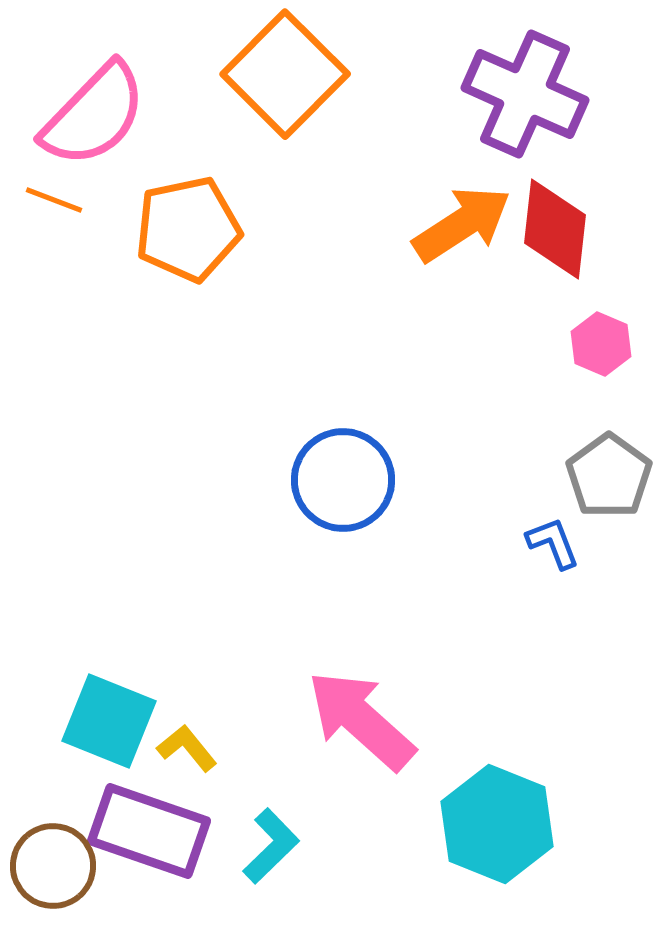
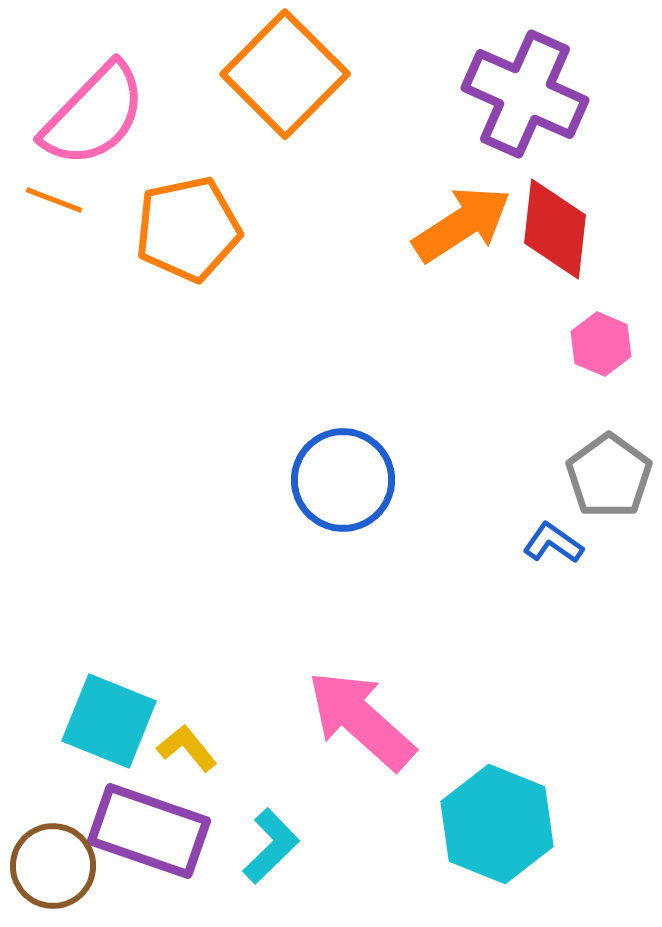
blue L-shape: rotated 34 degrees counterclockwise
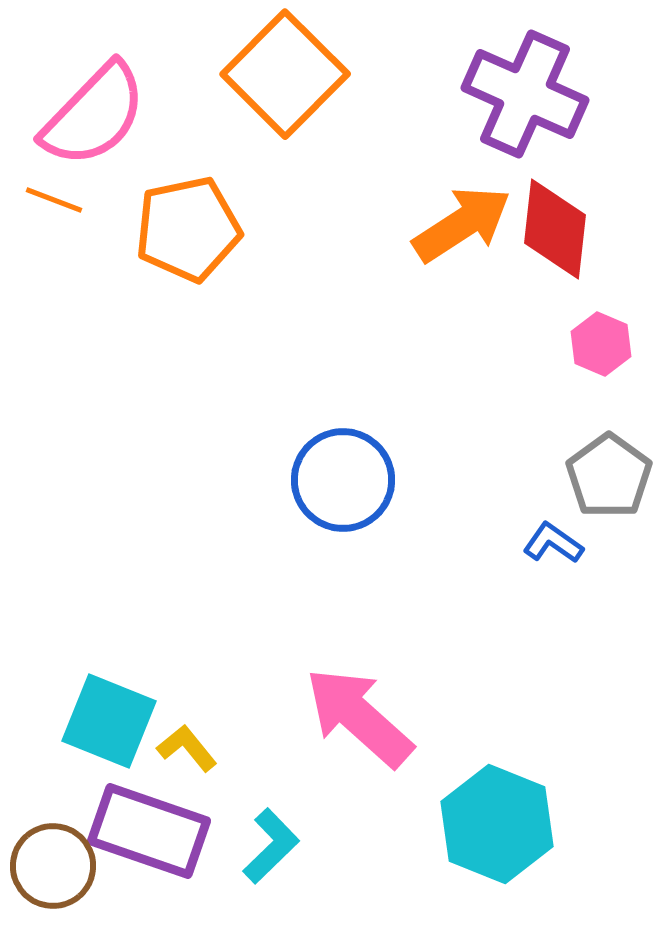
pink arrow: moved 2 px left, 3 px up
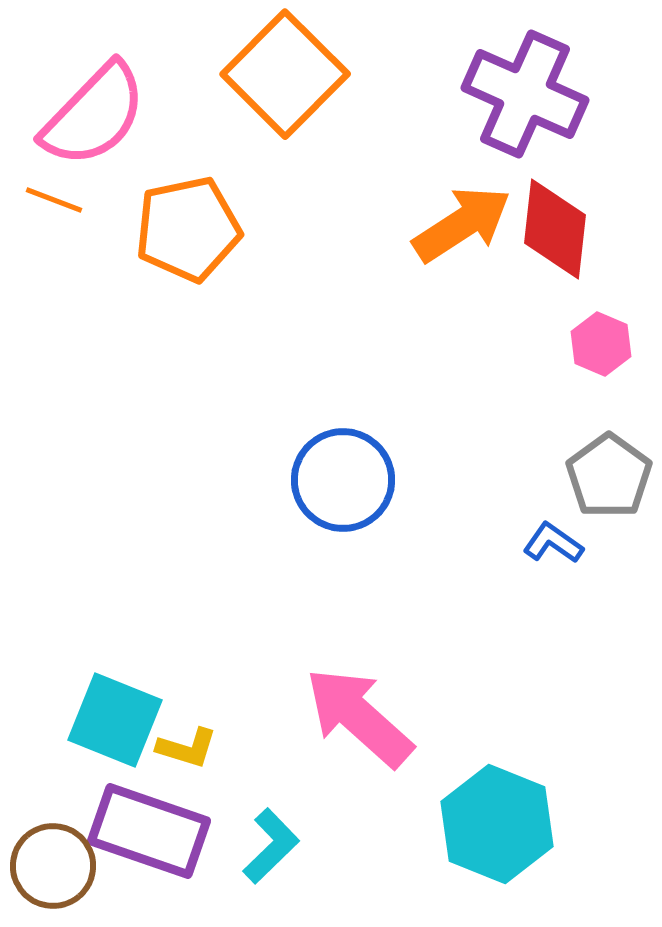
cyan square: moved 6 px right, 1 px up
yellow L-shape: rotated 146 degrees clockwise
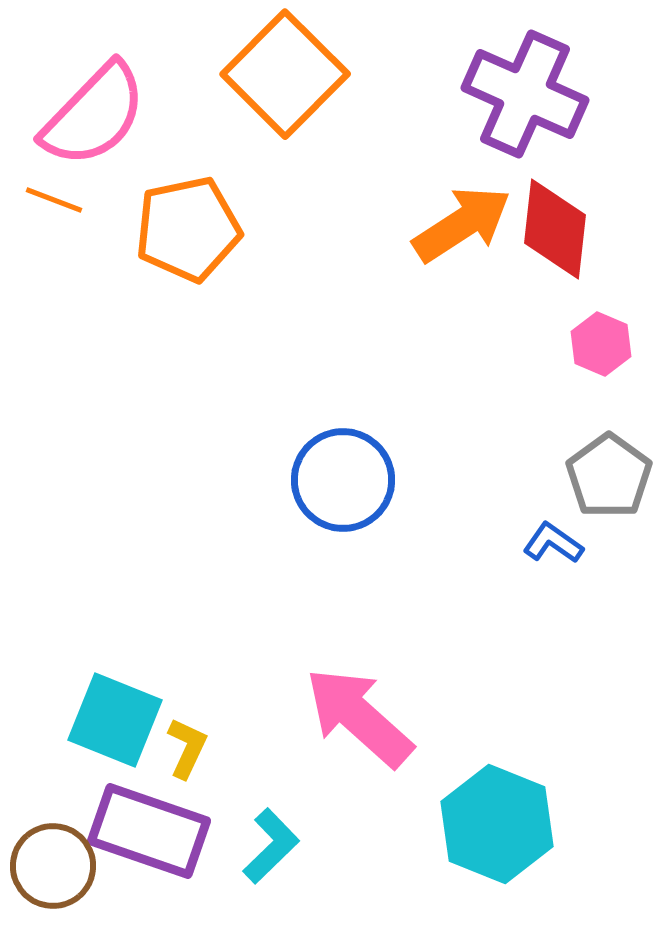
yellow L-shape: rotated 82 degrees counterclockwise
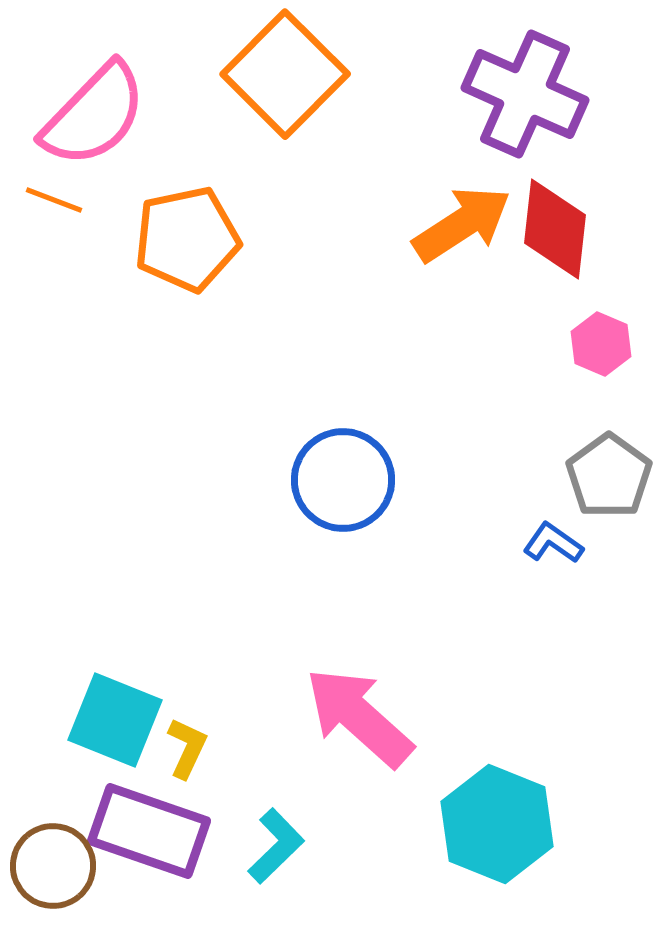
orange pentagon: moved 1 px left, 10 px down
cyan L-shape: moved 5 px right
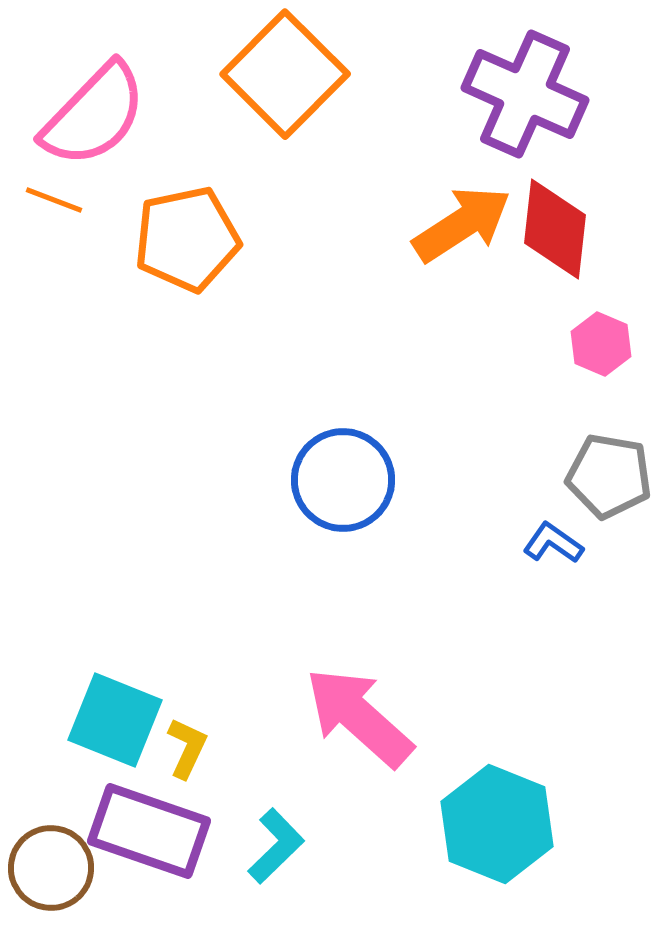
gray pentagon: rotated 26 degrees counterclockwise
brown circle: moved 2 px left, 2 px down
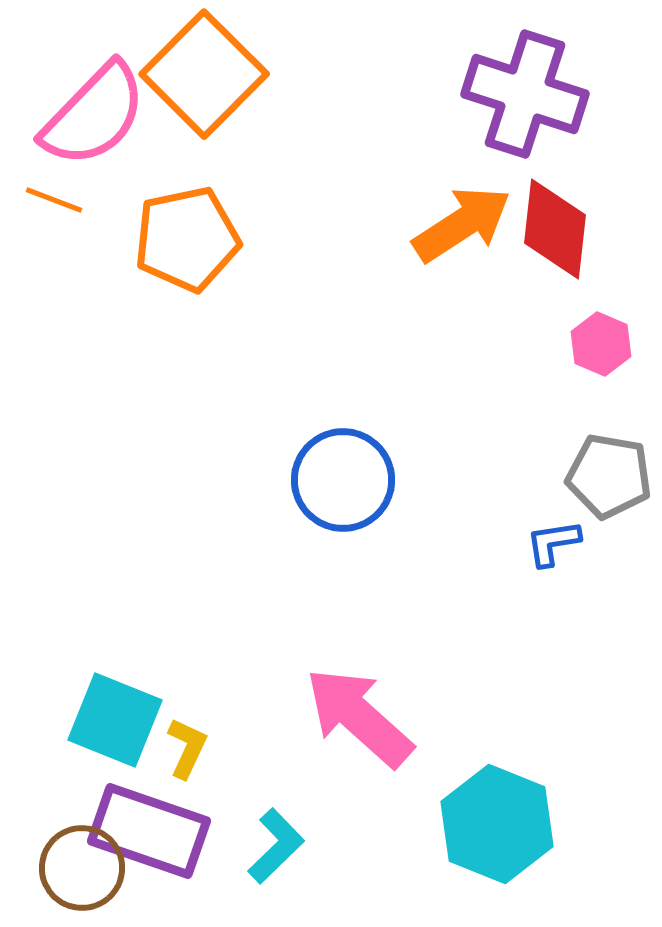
orange square: moved 81 px left
purple cross: rotated 6 degrees counterclockwise
blue L-shape: rotated 44 degrees counterclockwise
brown circle: moved 31 px right
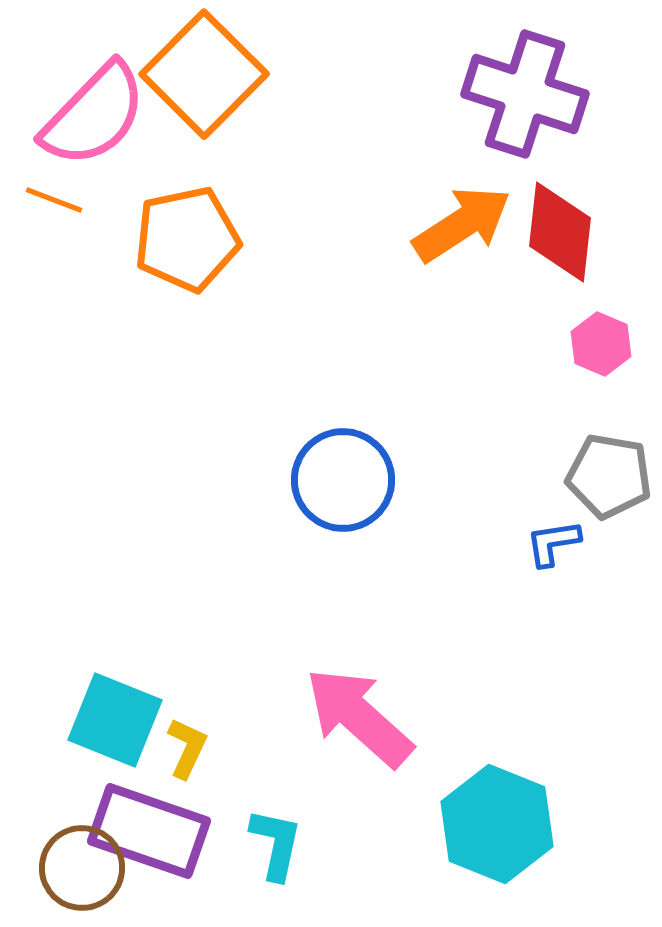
red diamond: moved 5 px right, 3 px down
cyan L-shape: moved 2 px up; rotated 34 degrees counterclockwise
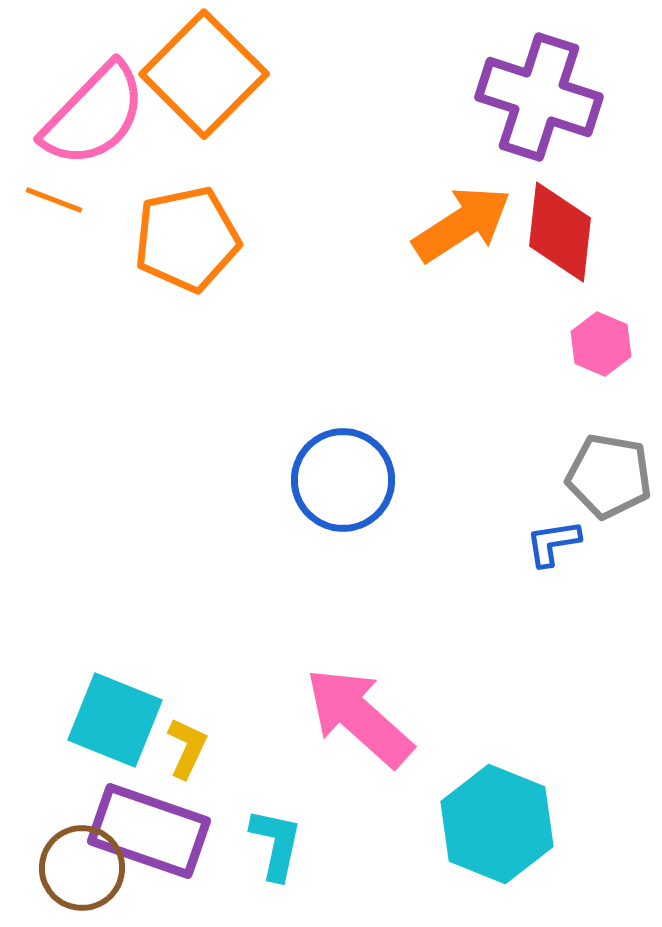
purple cross: moved 14 px right, 3 px down
